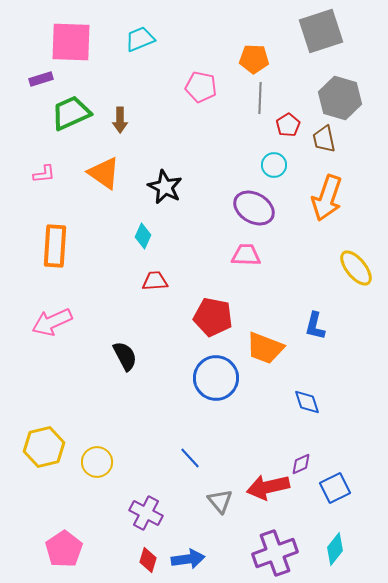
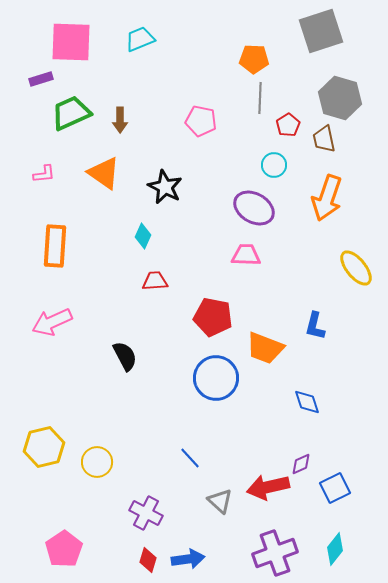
pink pentagon at (201, 87): moved 34 px down
gray triangle at (220, 501): rotated 8 degrees counterclockwise
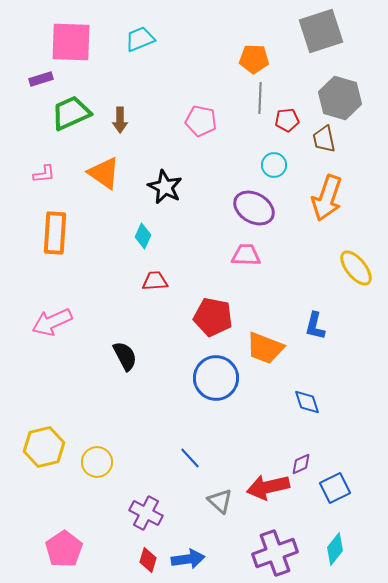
red pentagon at (288, 125): moved 1 px left, 5 px up; rotated 25 degrees clockwise
orange rectangle at (55, 246): moved 13 px up
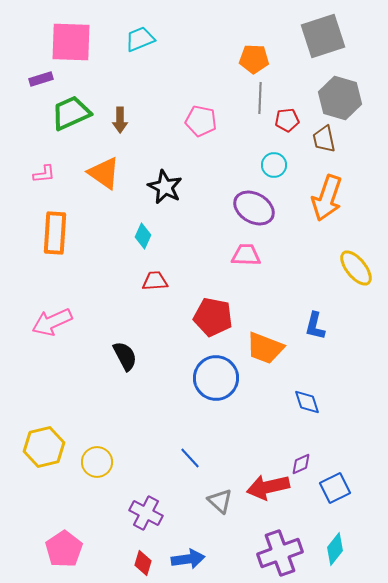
gray square at (321, 31): moved 2 px right, 5 px down
purple cross at (275, 553): moved 5 px right
red diamond at (148, 560): moved 5 px left, 3 px down
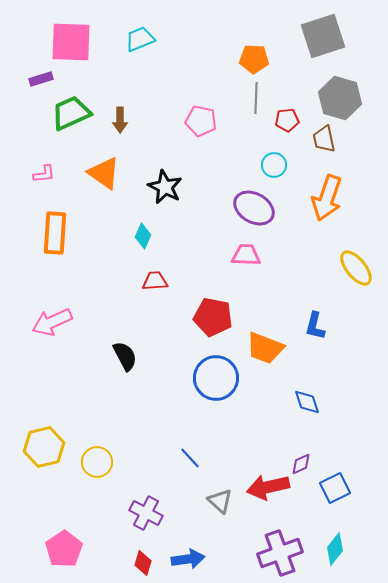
gray line at (260, 98): moved 4 px left
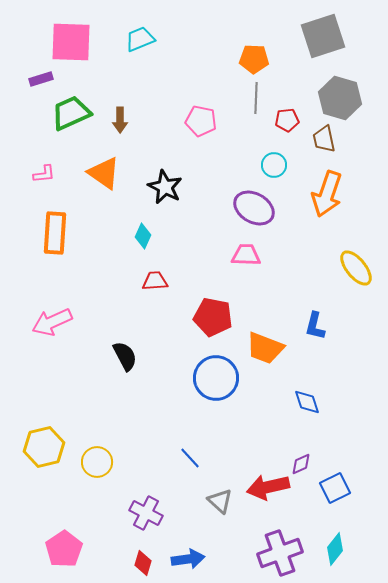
orange arrow at (327, 198): moved 4 px up
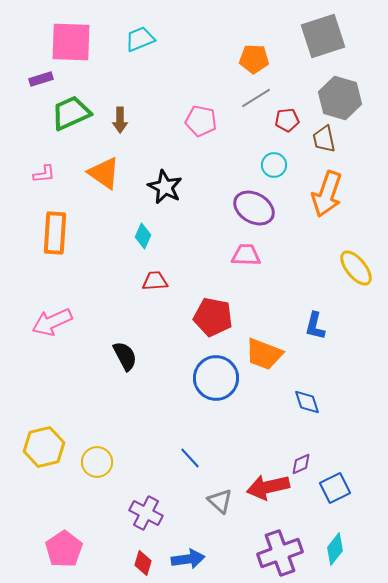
gray line at (256, 98): rotated 56 degrees clockwise
orange trapezoid at (265, 348): moved 1 px left, 6 px down
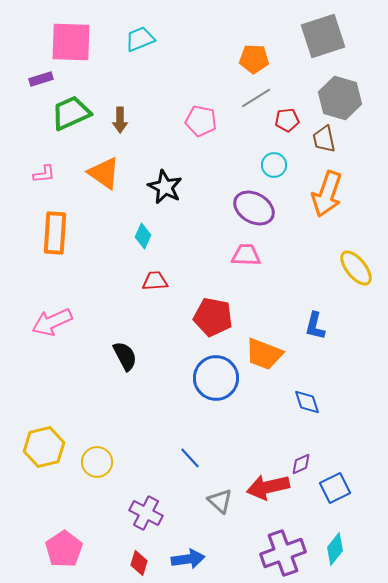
purple cross at (280, 553): moved 3 px right
red diamond at (143, 563): moved 4 px left
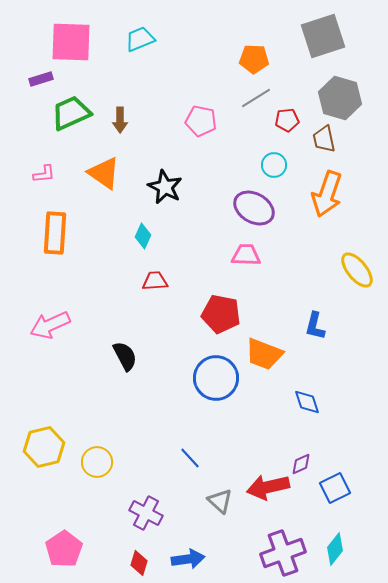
yellow ellipse at (356, 268): moved 1 px right, 2 px down
red pentagon at (213, 317): moved 8 px right, 3 px up
pink arrow at (52, 322): moved 2 px left, 3 px down
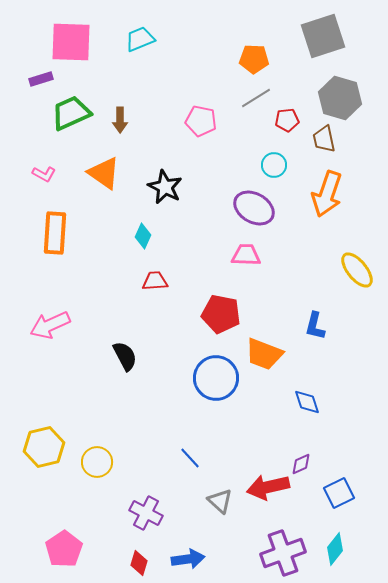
pink L-shape at (44, 174): rotated 35 degrees clockwise
blue square at (335, 488): moved 4 px right, 5 px down
